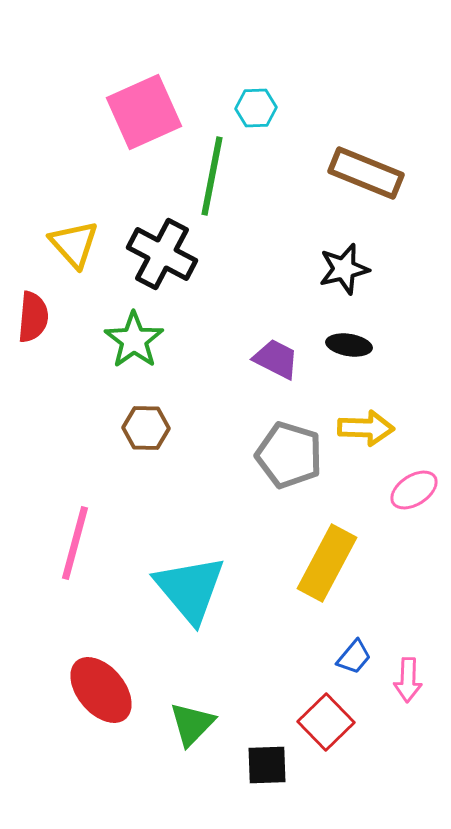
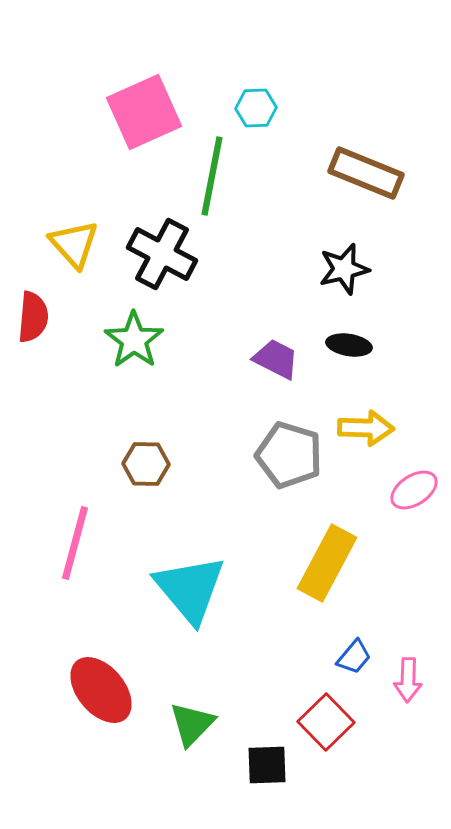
brown hexagon: moved 36 px down
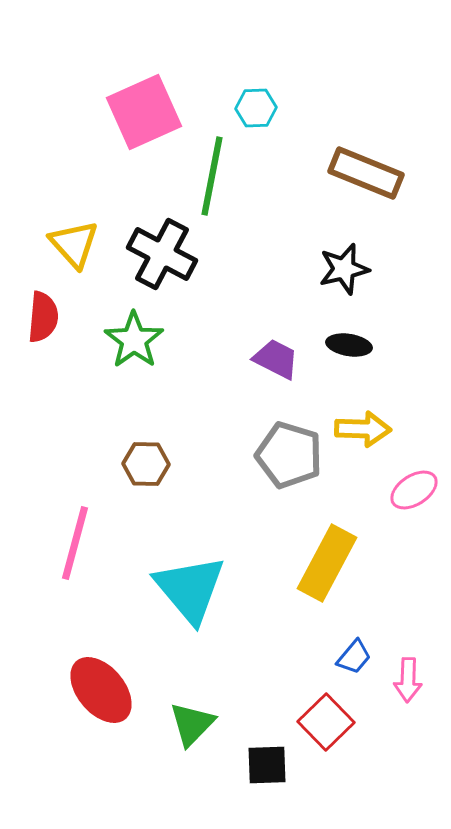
red semicircle: moved 10 px right
yellow arrow: moved 3 px left, 1 px down
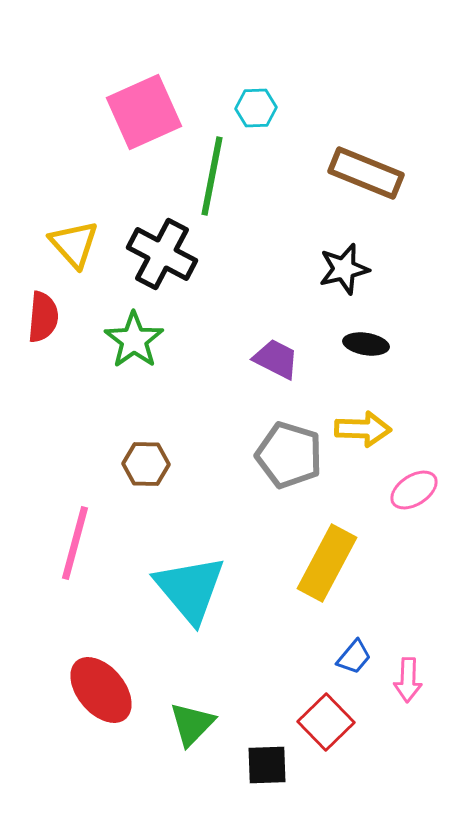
black ellipse: moved 17 px right, 1 px up
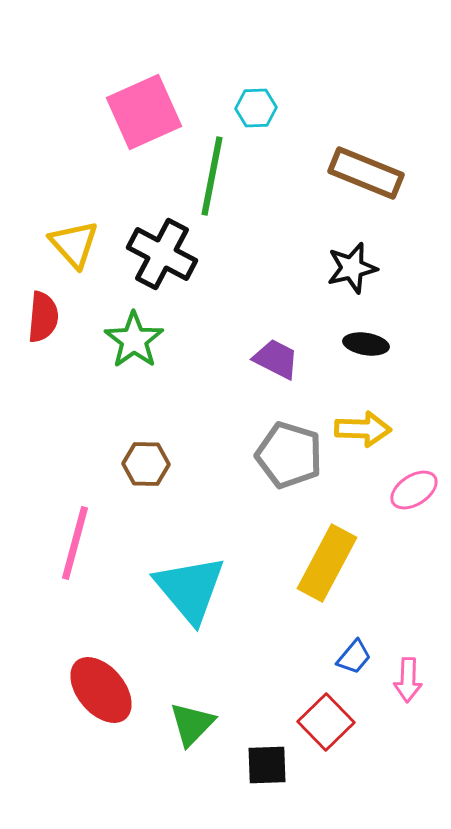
black star: moved 8 px right, 1 px up
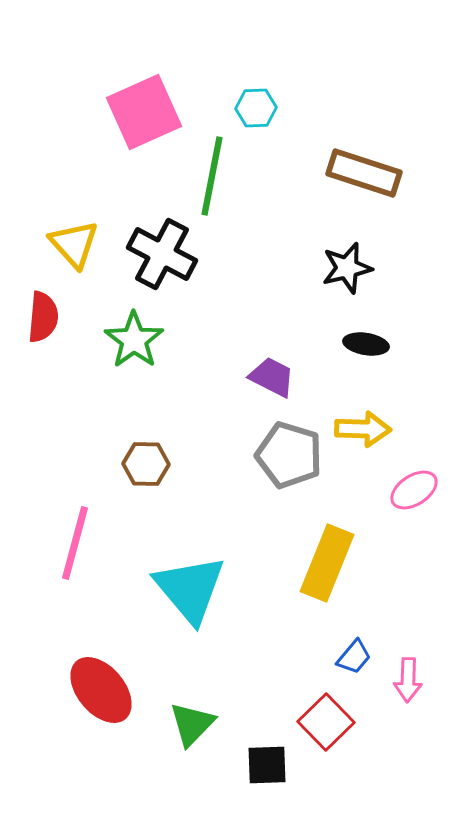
brown rectangle: moved 2 px left; rotated 4 degrees counterclockwise
black star: moved 5 px left
purple trapezoid: moved 4 px left, 18 px down
yellow rectangle: rotated 6 degrees counterclockwise
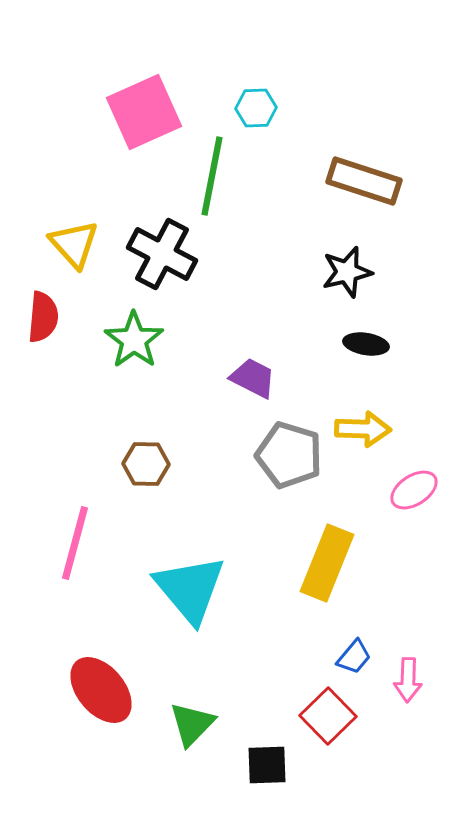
brown rectangle: moved 8 px down
black star: moved 4 px down
purple trapezoid: moved 19 px left, 1 px down
red square: moved 2 px right, 6 px up
